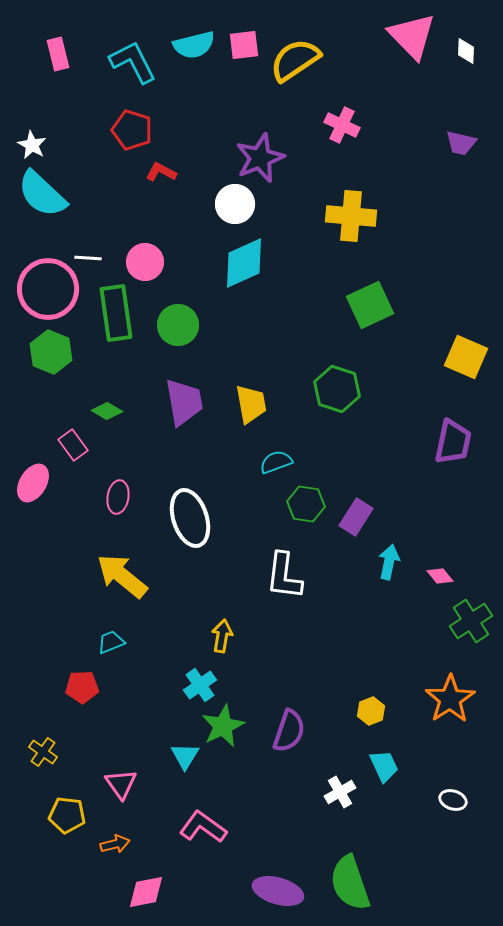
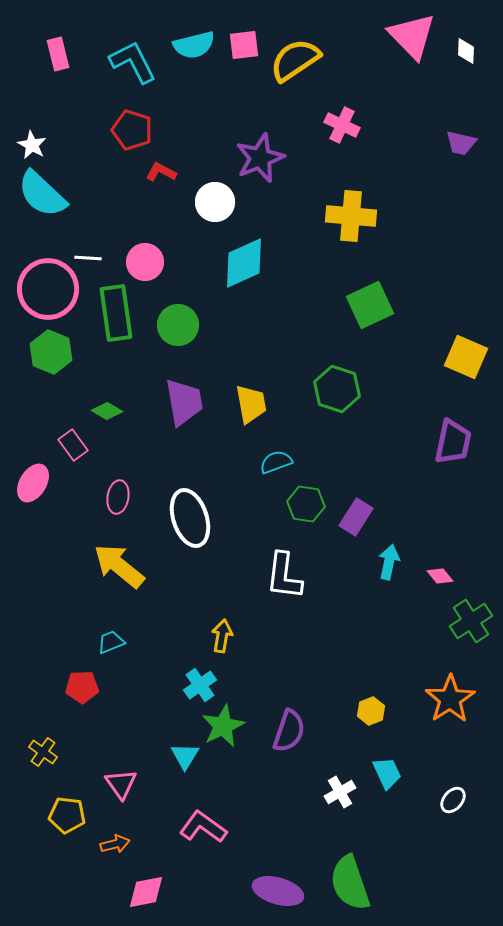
white circle at (235, 204): moved 20 px left, 2 px up
yellow arrow at (122, 576): moved 3 px left, 10 px up
cyan trapezoid at (384, 766): moved 3 px right, 7 px down
white ellipse at (453, 800): rotated 68 degrees counterclockwise
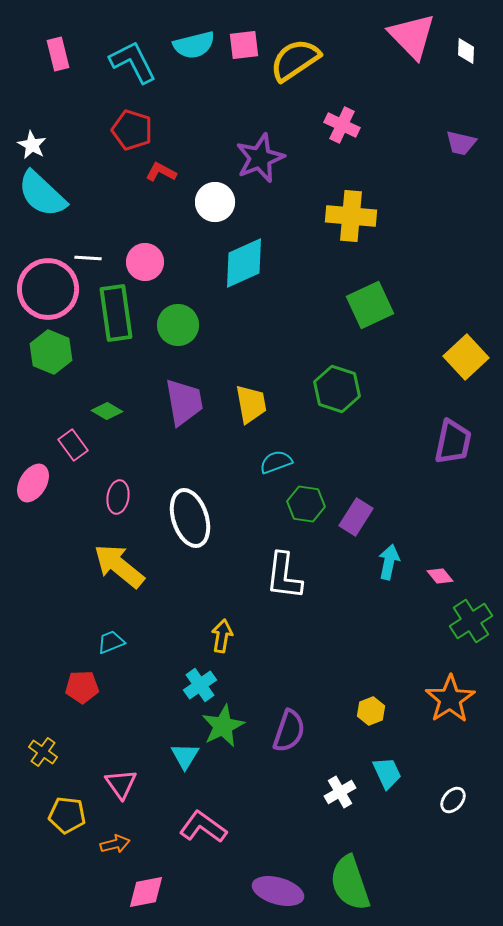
yellow square at (466, 357): rotated 24 degrees clockwise
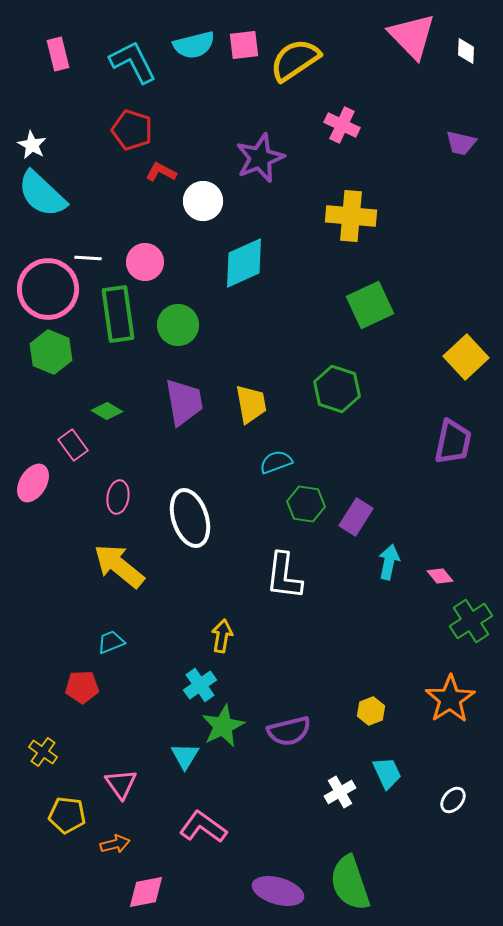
white circle at (215, 202): moved 12 px left, 1 px up
green rectangle at (116, 313): moved 2 px right, 1 px down
purple semicircle at (289, 731): rotated 57 degrees clockwise
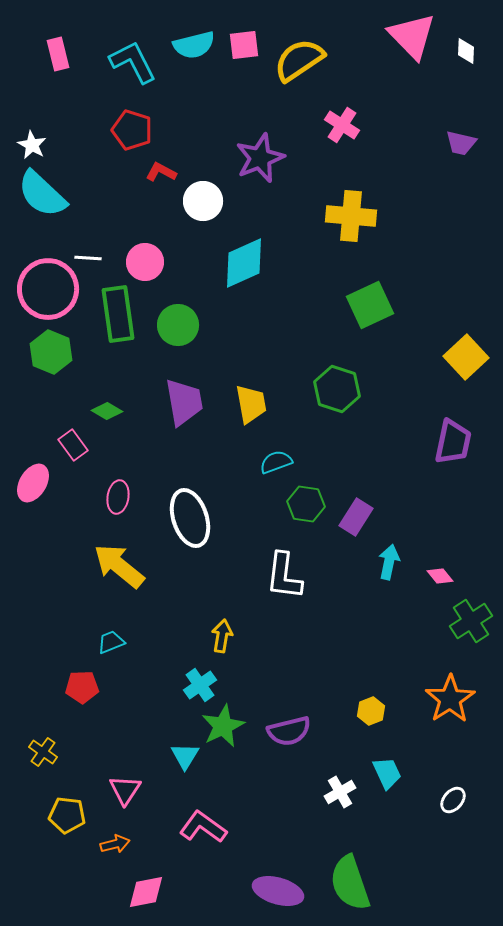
yellow semicircle at (295, 60): moved 4 px right
pink cross at (342, 125): rotated 8 degrees clockwise
pink triangle at (121, 784): moved 4 px right, 6 px down; rotated 8 degrees clockwise
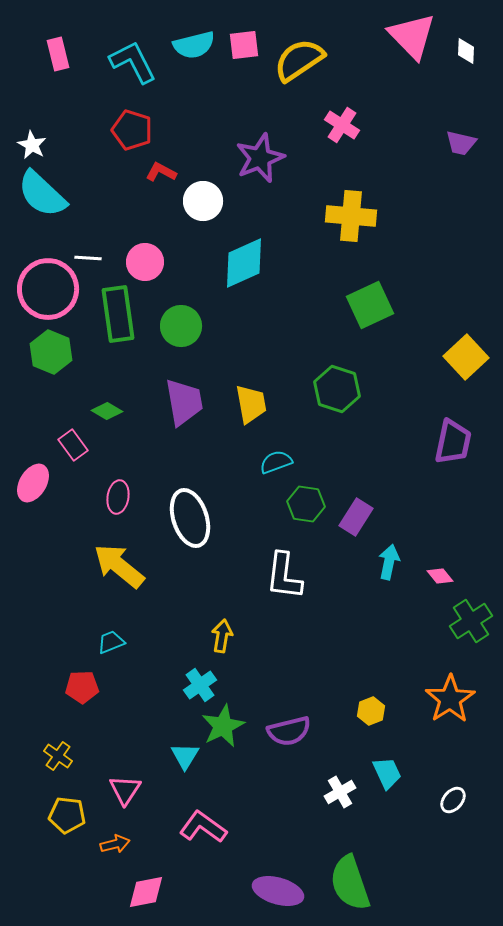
green circle at (178, 325): moved 3 px right, 1 px down
yellow cross at (43, 752): moved 15 px right, 4 px down
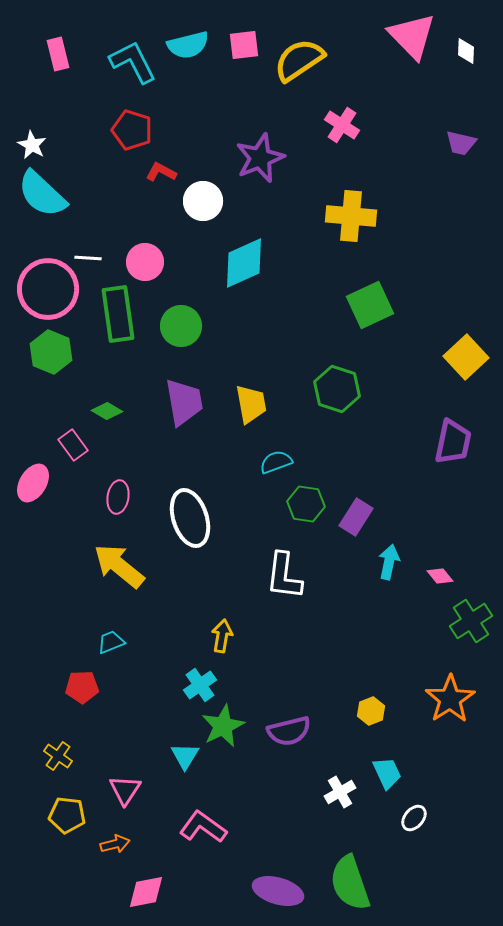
cyan semicircle at (194, 45): moved 6 px left
white ellipse at (453, 800): moved 39 px left, 18 px down
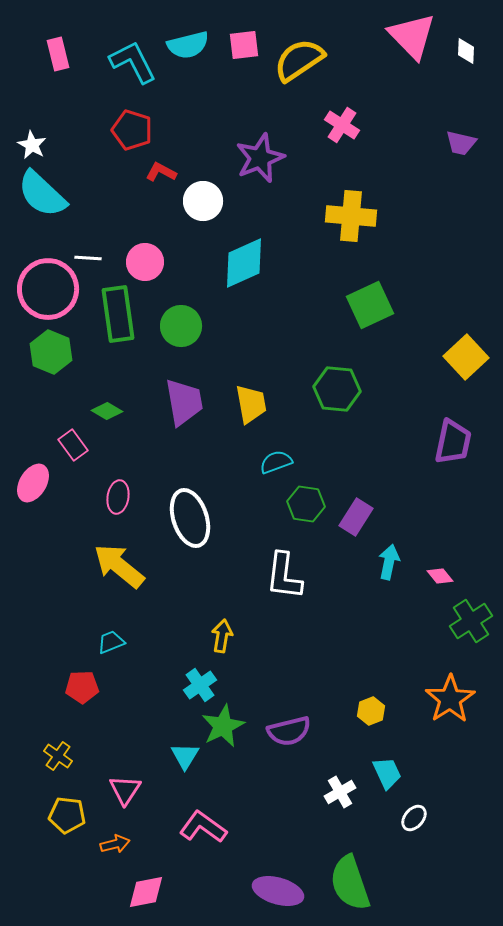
green hexagon at (337, 389): rotated 12 degrees counterclockwise
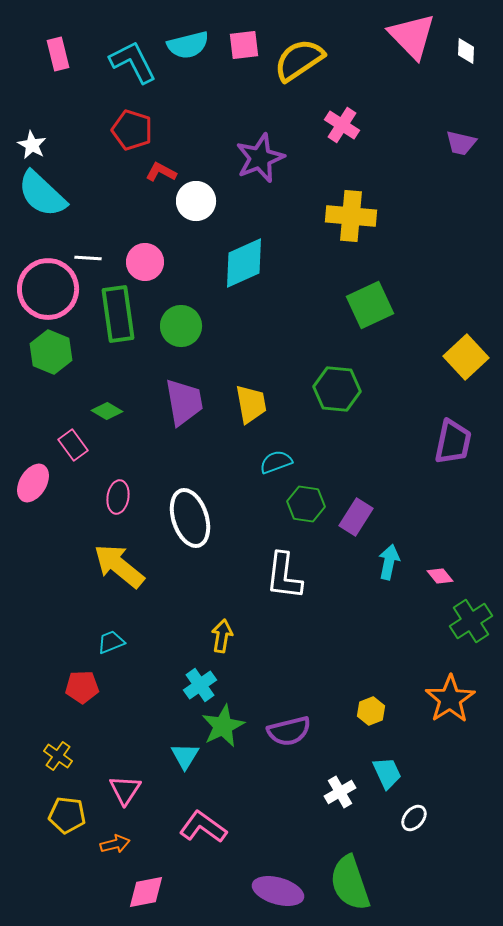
white circle at (203, 201): moved 7 px left
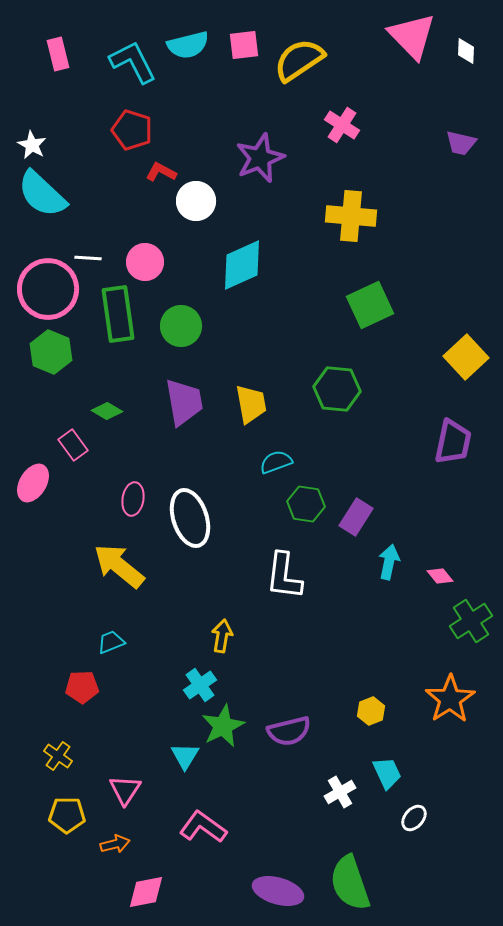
cyan diamond at (244, 263): moved 2 px left, 2 px down
pink ellipse at (118, 497): moved 15 px right, 2 px down
yellow pentagon at (67, 815): rotated 6 degrees counterclockwise
